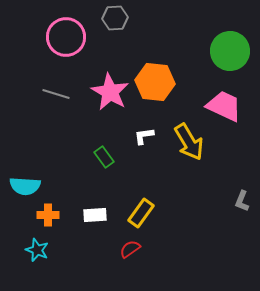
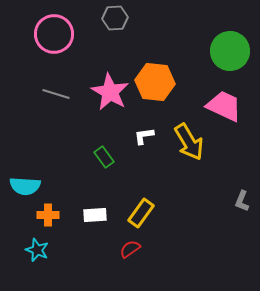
pink circle: moved 12 px left, 3 px up
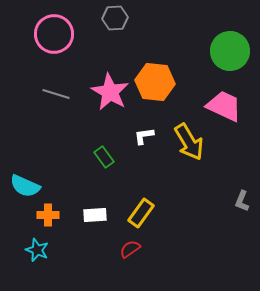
cyan semicircle: rotated 20 degrees clockwise
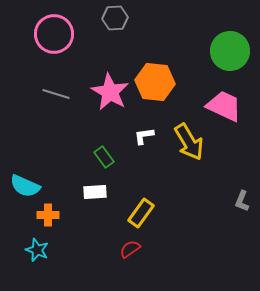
white rectangle: moved 23 px up
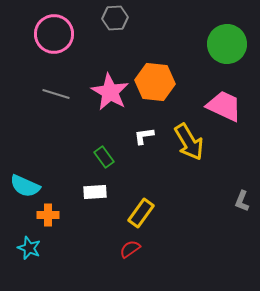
green circle: moved 3 px left, 7 px up
cyan star: moved 8 px left, 2 px up
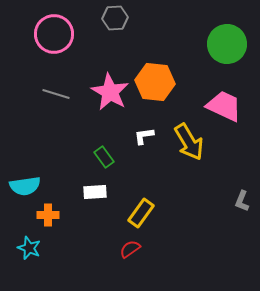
cyan semicircle: rotated 32 degrees counterclockwise
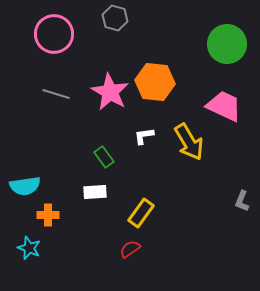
gray hexagon: rotated 20 degrees clockwise
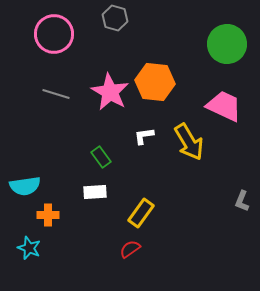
green rectangle: moved 3 px left
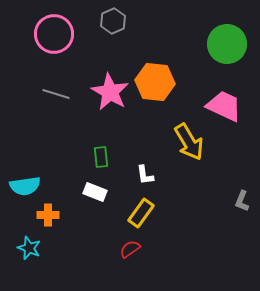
gray hexagon: moved 2 px left, 3 px down; rotated 20 degrees clockwise
white L-shape: moved 1 px right, 39 px down; rotated 90 degrees counterclockwise
green rectangle: rotated 30 degrees clockwise
white rectangle: rotated 25 degrees clockwise
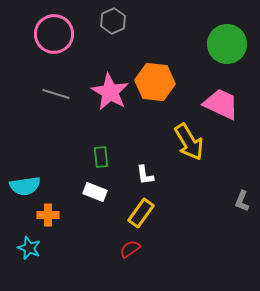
pink trapezoid: moved 3 px left, 2 px up
